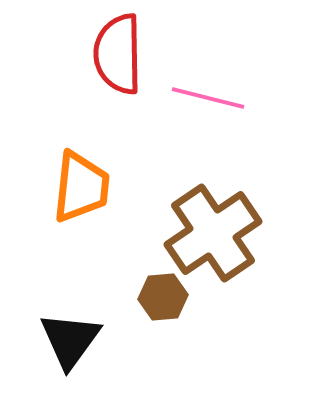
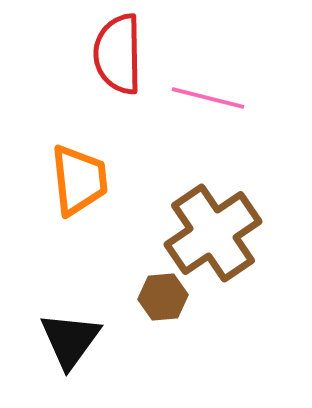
orange trapezoid: moved 2 px left, 7 px up; rotated 12 degrees counterclockwise
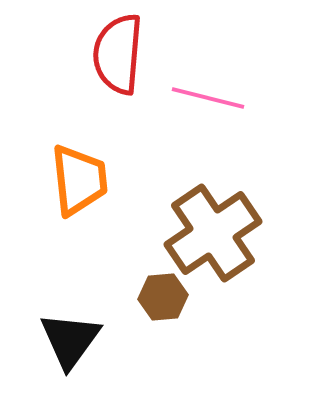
red semicircle: rotated 6 degrees clockwise
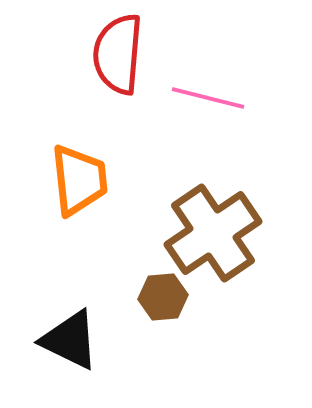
black triangle: rotated 40 degrees counterclockwise
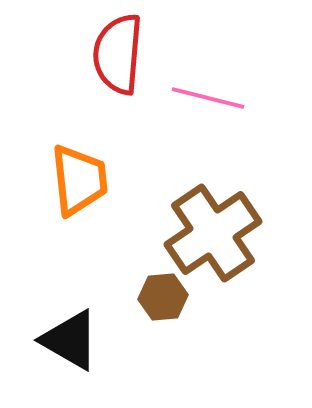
black triangle: rotated 4 degrees clockwise
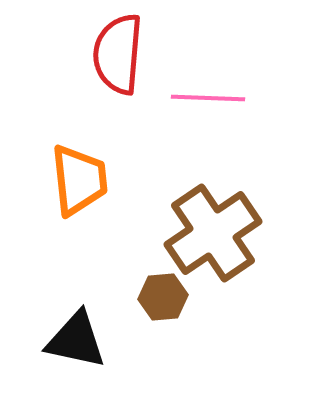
pink line: rotated 12 degrees counterclockwise
black triangle: moved 6 px right; rotated 18 degrees counterclockwise
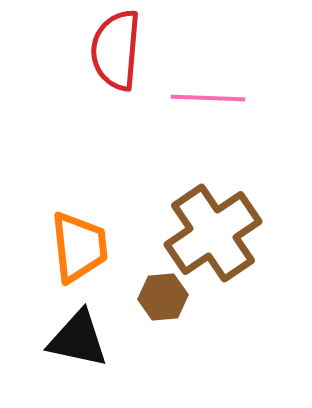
red semicircle: moved 2 px left, 4 px up
orange trapezoid: moved 67 px down
black triangle: moved 2 px right, 1 px up
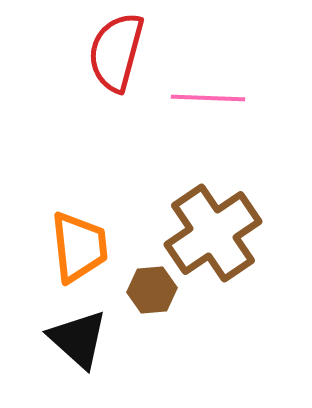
red semicircle: moved 2 px down; rotated 10 degrees clockwise
brown hexagon: moved 11 px left, 7 px up
black triangle: rotated 30 degrees clockwise
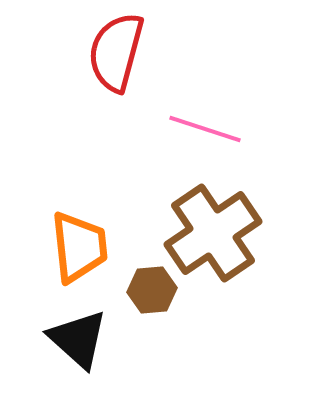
pink line: moved 3 px left, 31 px down; rotated 16 degrees clockwise
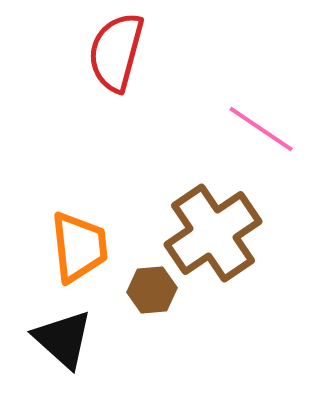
pink line: moved 56 px right; rotated 16 degrees clockwise
black triangle: moved 15 px left
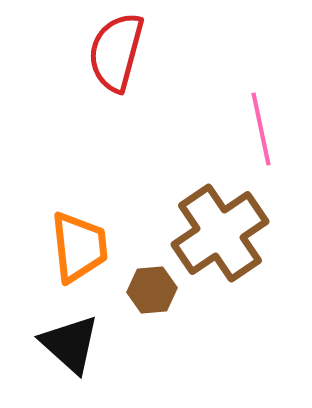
pink line: rotated 44 degrees clockwise
brown cross: moved 7 px right
black triangle: moved 7 px right, 5 px down
